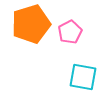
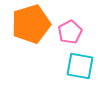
cyan square: moved 3 px left, 11 px up
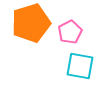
orange pentagon: moved 1 px up
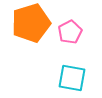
cyan square: moved 8 px left, 12 px down
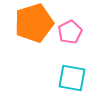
orange pentagon: moved 3 px right
